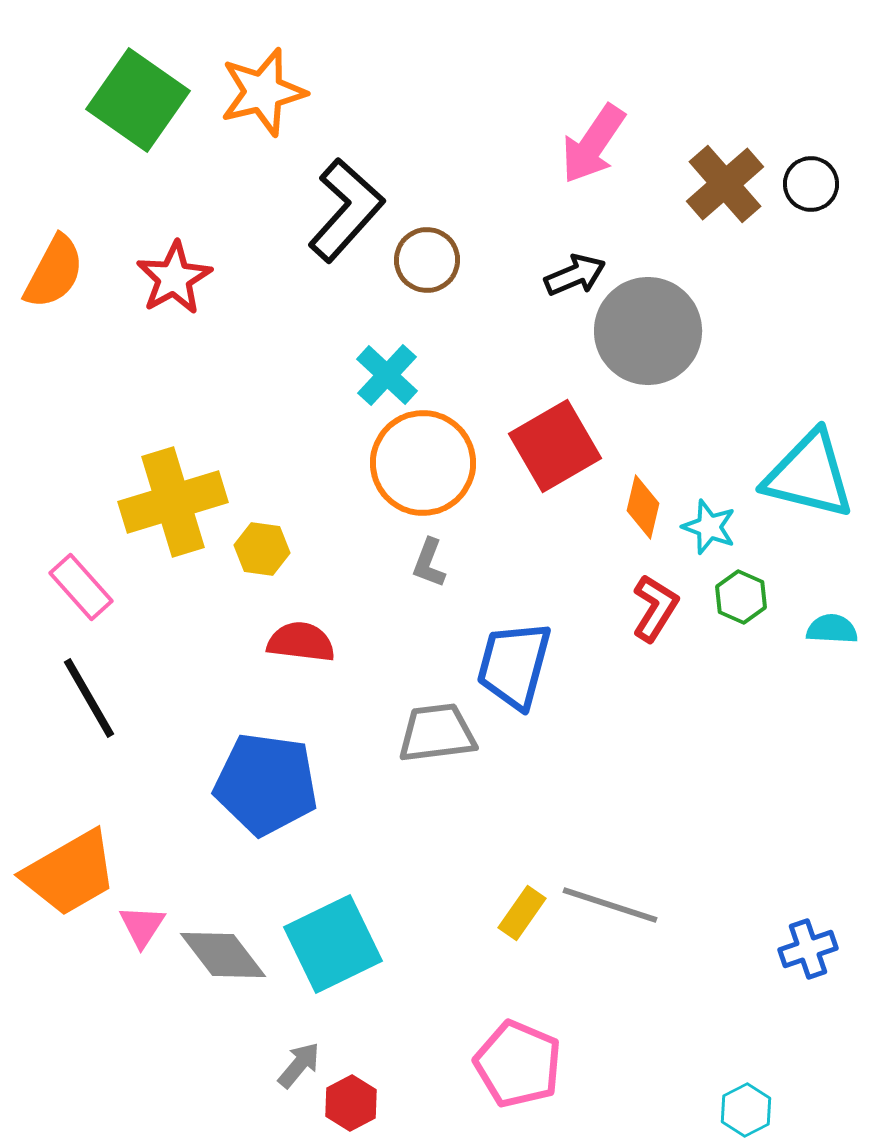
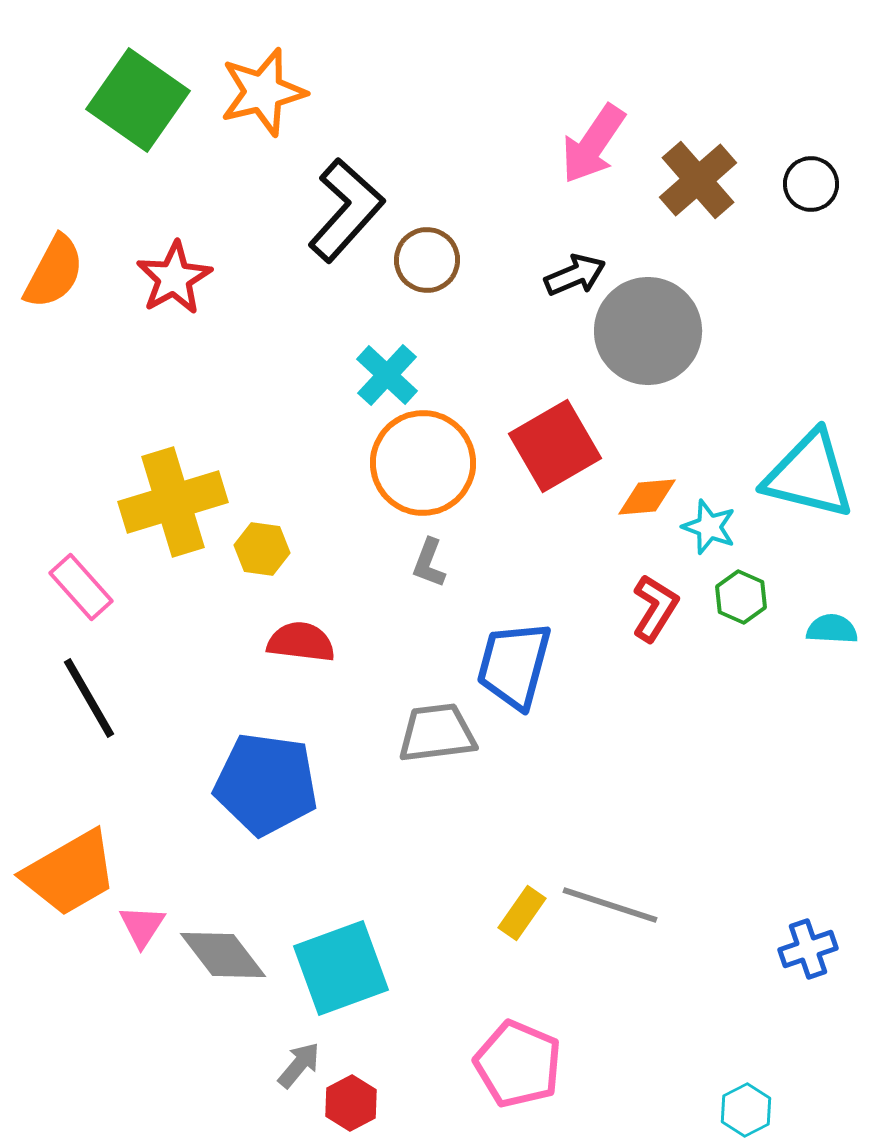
brown cross: moved 27 px left, 4 px up
orange diamond: moved 4 px right, 10 px up; rotated 72 degrees clockwise
cyan square: moved 8 px right, 24 px down; rotated 6 degrees clockwise
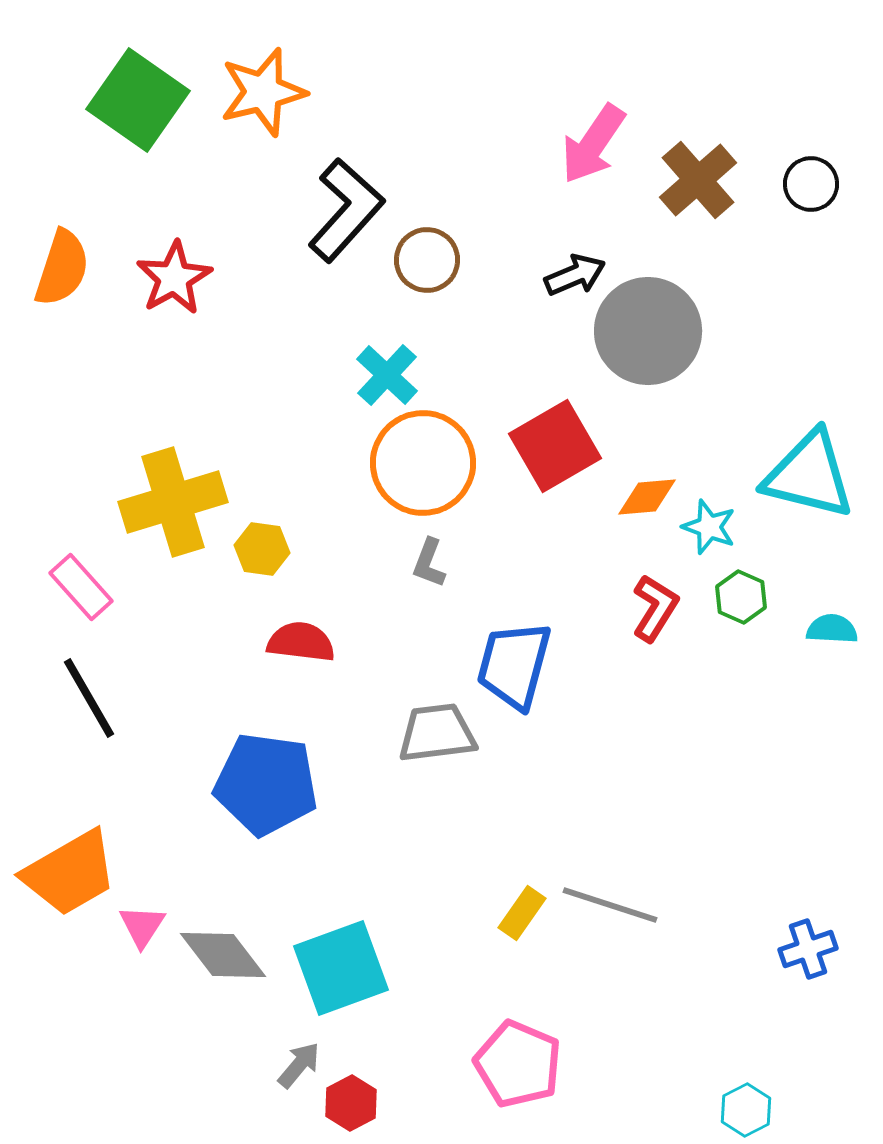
orange semicircle: moved 8 px right, 4 px up; rotated 10 degrees counterclockwise
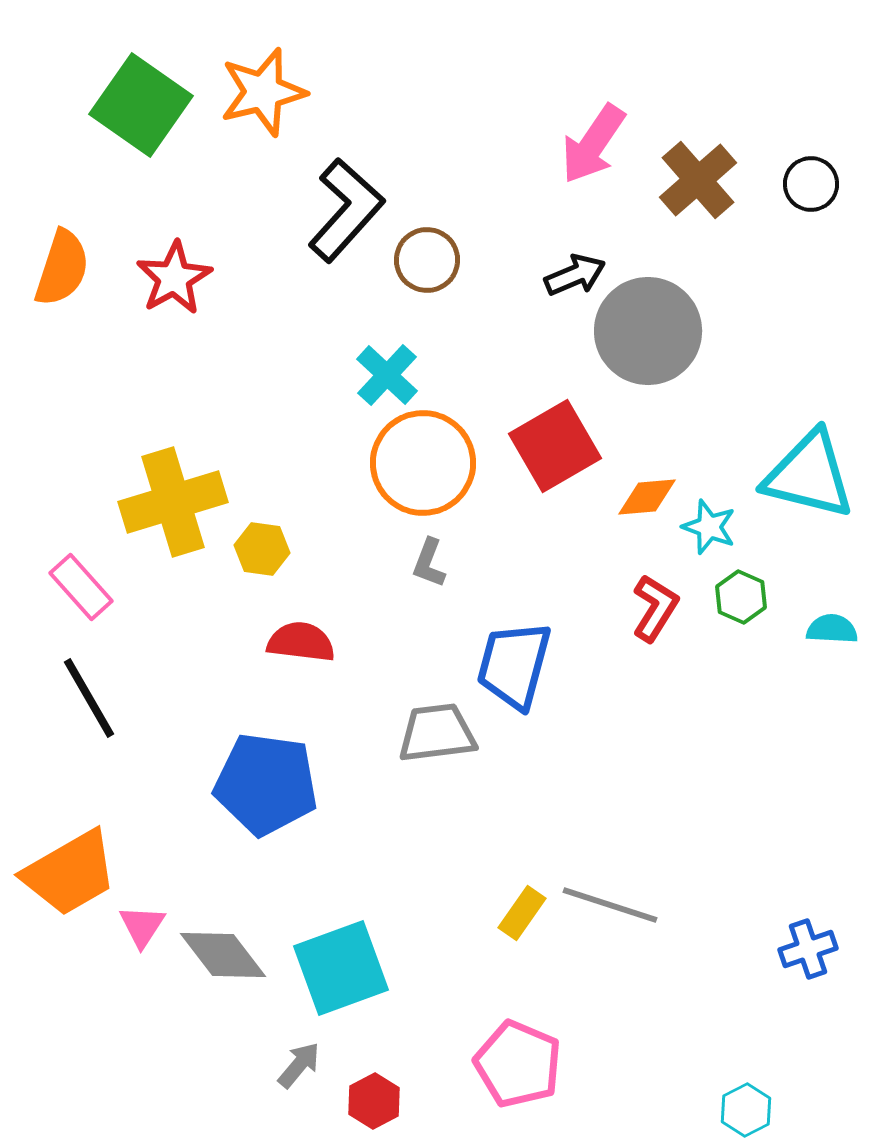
green square: moved 3 px right, 5 px down
red hexagon: moved 23 px right, 2 px up
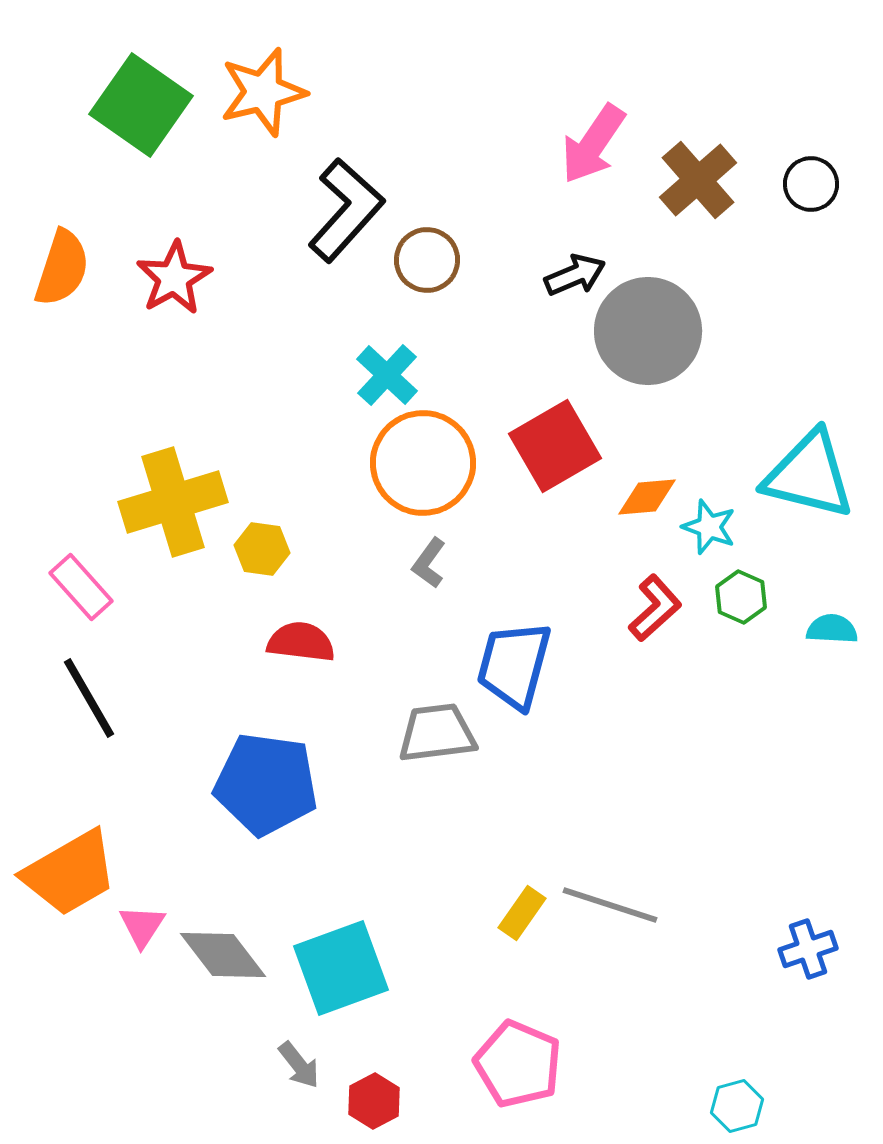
gray L-shape: rotated 15 degrees clockwise
red L-shape: rotated 16 degrees clockwise
gray arrow: rotated 102 degrees clockwise
cyan hexagon: moved 9 px left, 4 px up; rotated 12 degrees clockwise
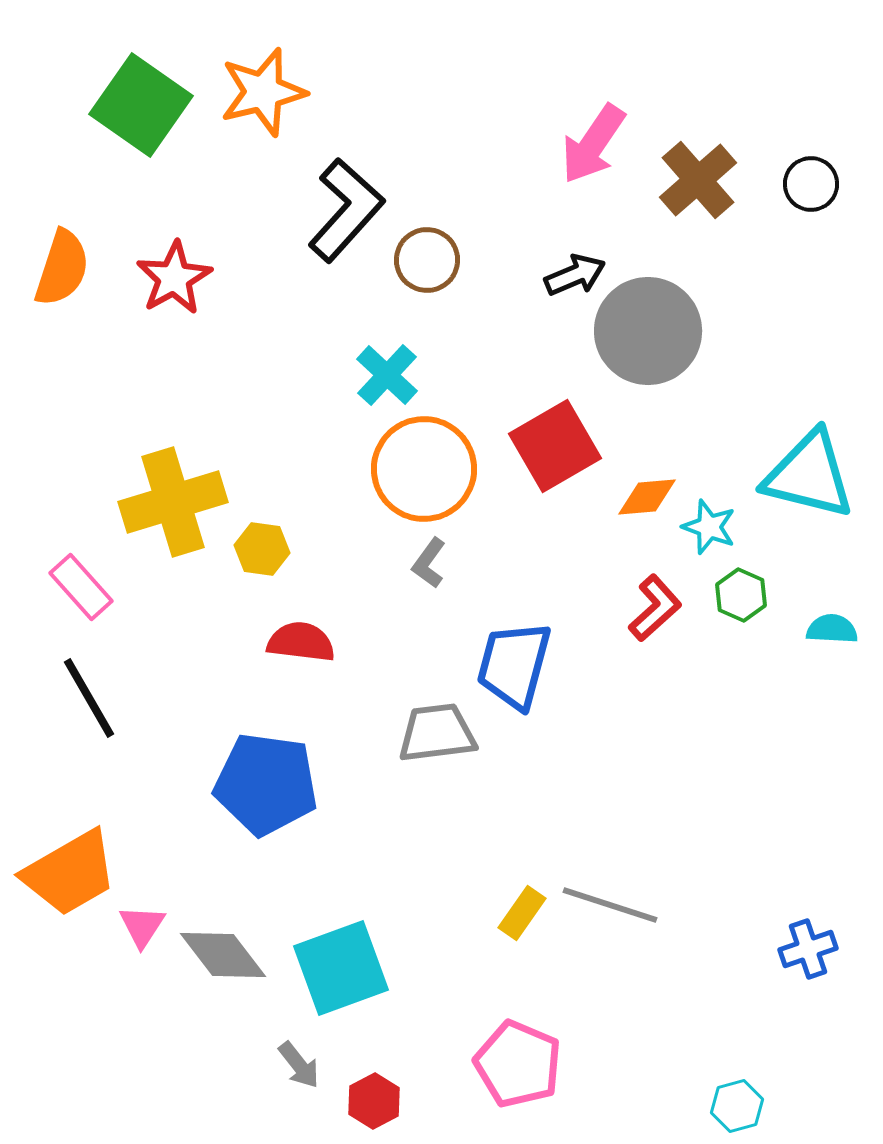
orange circle: moved 1 px right, 6 px down
green hexagon: moved 2 px up
